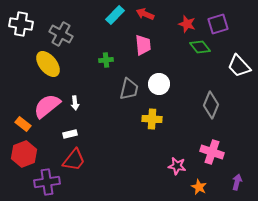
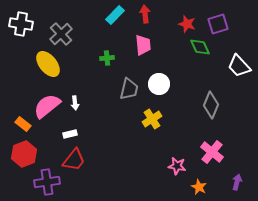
red arrow: rotated 60 degrees clockwise
gray cross: rotated 20 degrees clockwise
green diamond: rotated 15 degrees clockwise
green cross: moved 1 px right, 2 px up
yellow cross: rotated 36 degrees counterclockwise
pink cross: rotated 20 degrees clockwise
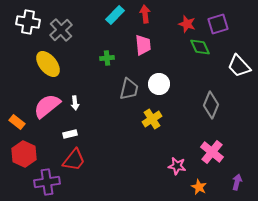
white cross: moved 7 px right, 2 px up
gray cross: moved 4 px up
orange rectangle: moved 6 px left, 2 px up
red hexagon: rotated 15 degrees counterclockwise
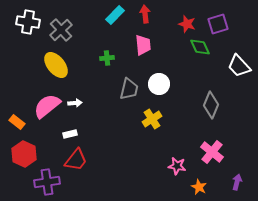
yellow ellipse: moved 8 px right, 1 px down
white arrow: rotated 88 degrees counterclockwise
red trapezoid: moved 2 px right
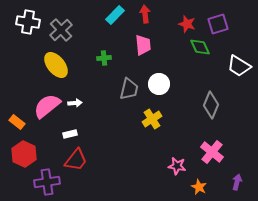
green cross: moved 3 px left
white trapezoid: rotated 15 degrees counterclockwise
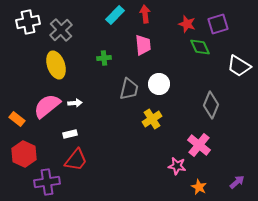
white cross: rotated 20 degrees counterclockwise
yellow ellipse: rotated 20 degrees clockwise
orange rectangle: moved 3 px up
pink cross: moved 13 px left, 7 px up
purple arrow: rotated 35 degrees clockwise
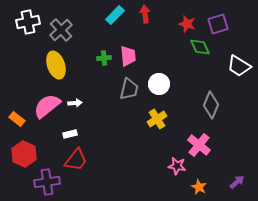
pink trapezoid: moved 15 px left, 11 px down
yellow cross: moved 5 px right
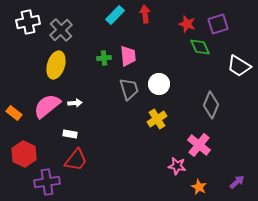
yellow ellipse: rotated 36 degrees clockwise
gray trapezoid: rotated 30 degrees counterclockwise
orange rectangle: moved 3 px left, 6 px up
white rectangle: rotated 24 degrees clockwise
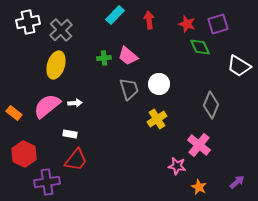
red arrow: moved 4 px right, 6 px down
pink trapezoid: rotated 135 degrees clockwise
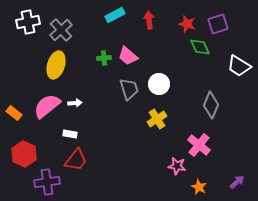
cyan rectangle: rotated 18 degrees clockwise
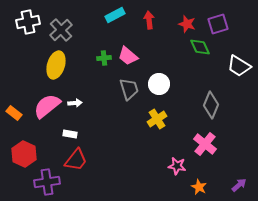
pink cross: moved 6 px right, 1 px up
purple arrow: moved 2 px right, 3 px down
